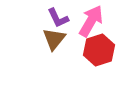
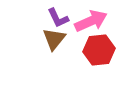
pink arrow: rotated 36 degrees clockwise
red hexagon: rotated 12 degrees clockwise
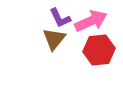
purple L-shape: moved 2 px right
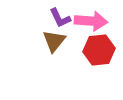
pink arrow: rotated 28 degrees clockwise
brown triangle: moved 2 px down
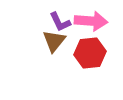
purple L-shape: moved 4 px down
red hexagon: moved 9 px left, 3 px down
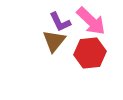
pink arrow: rotated 40 degrees clockwise
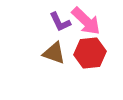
pink arrow: moved 5 px left
brown triangle: moved 12 px down; rotated 50 degrees counterclockwise
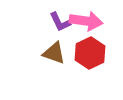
pink arrow: rotated 36 degrees counterclockwise
red hexagon: rotated 20 degrees counterclockwise
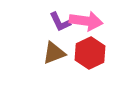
brown triangle: rotated 40 degrees counterclockwise
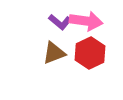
purple L-shape: rotated 25 degrees counterclockwise
